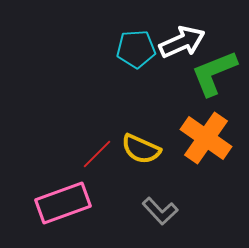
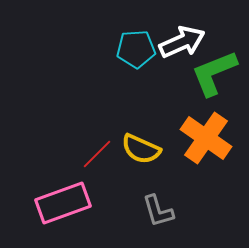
gray L-shape: moved 2 px left; rotated 27 degrees clockwise
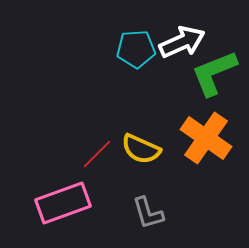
gray L-shape: moved 10 px left, 2 px down
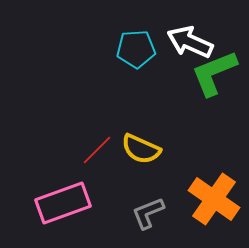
white arrow: moved 8 px right; rotated 132 degrees counterclockwise
orange cross: moved 8 px right, 61 px down
red line: moved 4 px up
gray L-shape: rotated 84 degrees clockwise
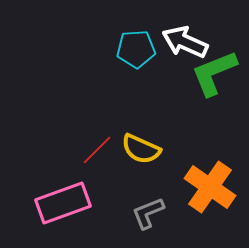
white arrow: moved 5 px left
orange cross: moved 4 px left, 12 px up
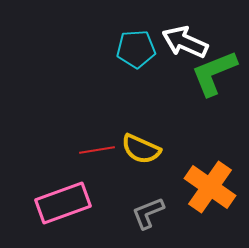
red line: rotated 36 degrees clockwise
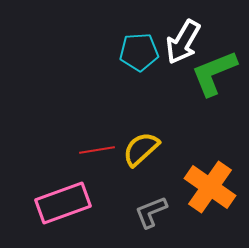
white arrow: moved 2 px left; rotated 84 degrees counterclockwise
cyan pentagon: moved 3 px right, 3 px down
yellow semicircle: rotated 114 degrees clockwise
gray L-shape: moved 3 px right, 1 px up
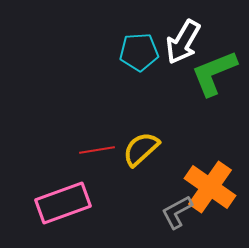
gray L-shape: moved 26 px right; rotated 6 degrees counterclockwise
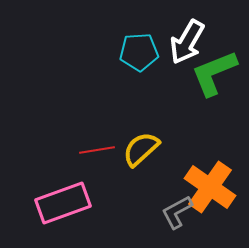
white arrow: moved 4 px right
